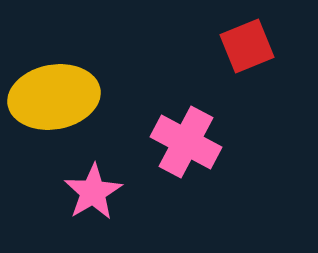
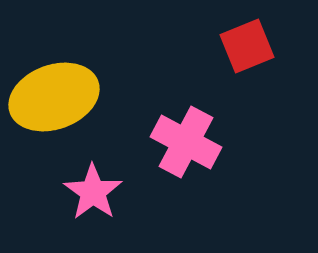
yellow ellipse: rotated 10 degrees counterclockwise
pink star: rotated 6 degrees counterclockwise
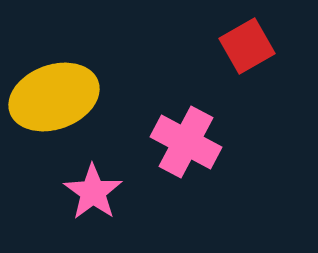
red square: rotated 8 degrees counterclockwise
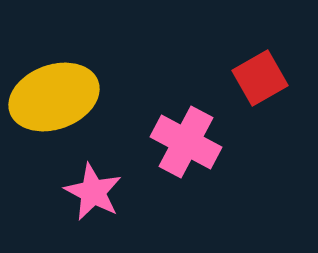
red square: moved 13 px right, 32 px down
pink star: rotated 8 degrees counterclockwise
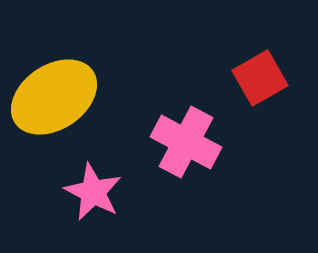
yellow ellipse: rotated 14 degrees counterclockwise
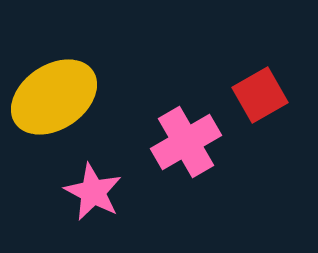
red square: moved 17 px down
pink cross: rotated 32 degrees clockwise
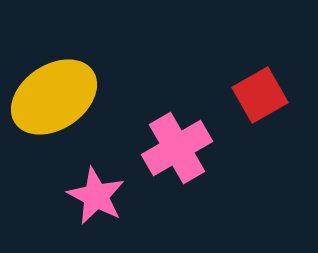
pink cross: moved 9 px left, 6 px down
pink star: moved 3 px right, 4 px down
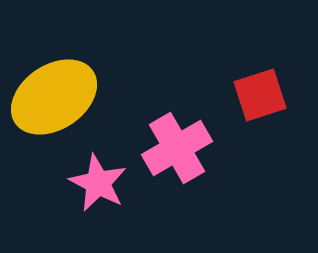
red square: rotated 12 degrees clockwise
pink star: moved 2 px right, 13 px up
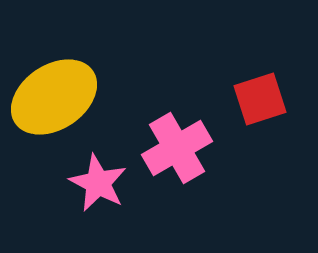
red square: moved 4 px down
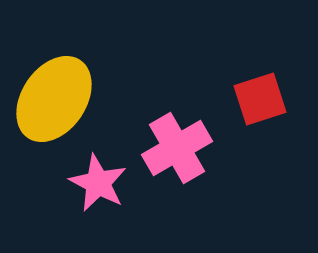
yellow ellipse: moved 2 px down; rotated 22 degrees counterclockwise
